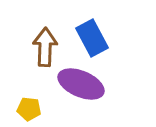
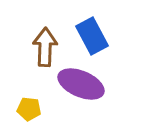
blue rectangle: moved 2 px up
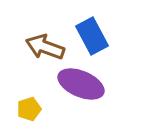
brown arrow: rotated 72 degrees counterclockwise
yellow pentagon: rotated 25 degrees counterclockwise
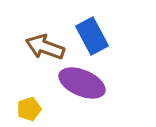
purple ellipse: moved 1 px right, 1 px up
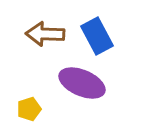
blue rectangle: moved 5 px right
brown arrow: moved 13 px up; rotated 18 degrees counterclockwise
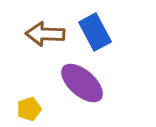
blue rectangle: moved 2 px left, 4 px up
purple ellipse: rotated 18 degrees clockwise
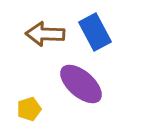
purple ellipse: moved 1 px left, 1 px down
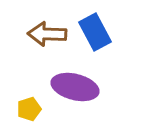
brown arrow: moved 2 px right
purple ellipse: moved 6 px left, 3 px down; rotated 27 degrees counterclockwise
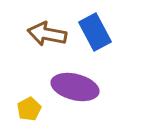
brown arrow: rotated 9 degrees clockwise
yellow pentagon: rotated 10 degrees counterclockwise
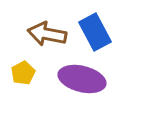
purple ellipse: moved 7 px right, 8 px up
yellow pentagon: moved 6 px left, 36 px up
